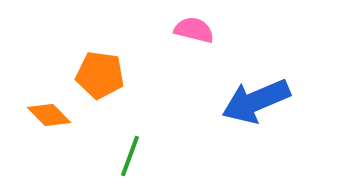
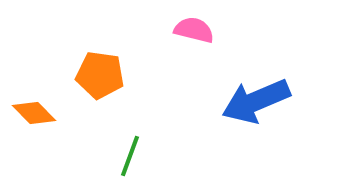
orange diamond: moved 15 px left, 2 px up
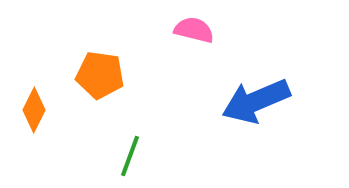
orange diamond: moved 3 px up; rotated 72 degrees clockwise
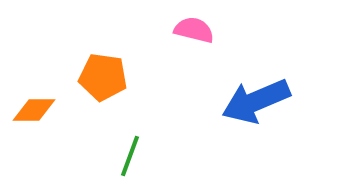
orange pentagon: moved 3 px right, 2 px down
orange diamond: rotated 63 degrees clockwise
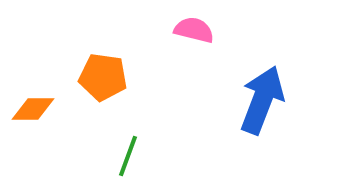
blue arrow: moved 6 px right, 1 px up; rotated 134 degrees clockwise
orange diamond: moved 1 px left, 1 px up
green line: moved 2 px left
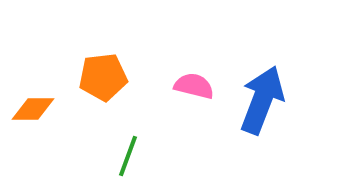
pink semicircle: moved 56 px down
orange pentagon: rotated 15 degrees counterclockwise
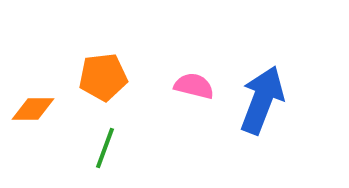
green line: moved 23 px left, 8 px up
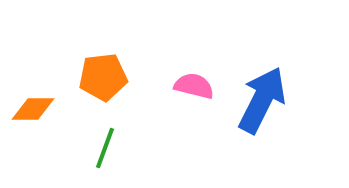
blue arrow: rotated 6 degrees clockwise
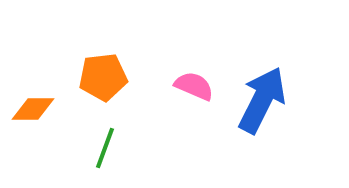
pink semicircle: rotated 9 degrees clockwise
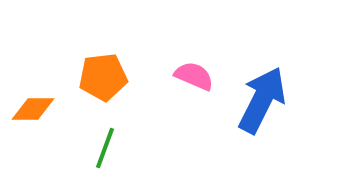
pink semicircle: moved 10 px up
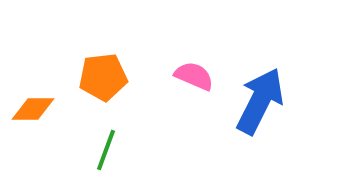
blue arrow: moved 2 px left, 1 px down
green line: moved 1 px right, 2 px down
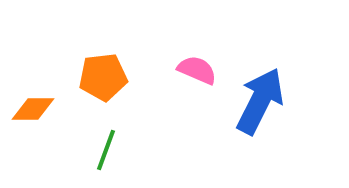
pink semicircle: moved 3 px right, 6 px up
